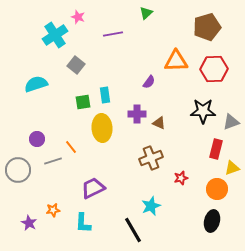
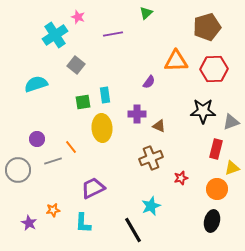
brown triangle: moved 3 px down
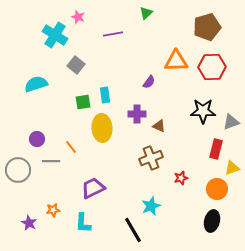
cyan cross: rotated 25 degrees counterclockwise
red hexagon: moved 2 px left, 2 px up
gray line: moved 2 px left; rotated 18 degrees clockwise
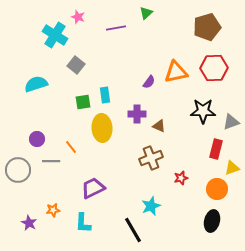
purple line: moved 3 px right, 6 px up
orange triangle: moved 11 px down; rotated 10 degrees counterclockwise
red hexagon: moved 2 px right, 1 px down
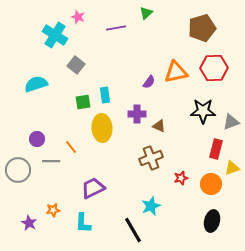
brown pentagon: moved 5 px left, 1 px down
orange circle: moved 6 px left, 5 px up
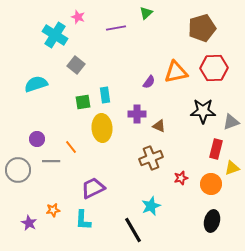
cyan L-shape: moved 3 px up
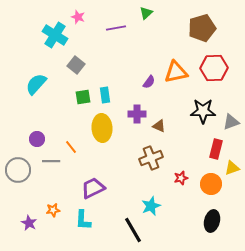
cyan semicircle: rotated 30 degrees counterclockwise
green square: moved 5 px up
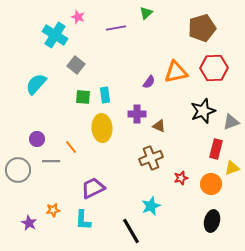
green square: rotated 14 degrees clockwise
black star: rotated 20 degrees counterclockwise
black line: moved 2 px left, 1 px down
